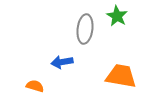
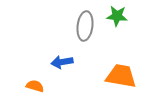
green star: rotated 25 degrees counterclockwise
gray ellipse: moved 3 px up
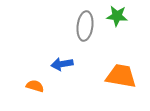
blue arrow: moved 2 px down
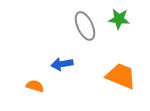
green star: moved 2 px right, 3 px down
gray ellipse: rotated 32 degrees counterclockwise
orange trapezoid: rotated 12 degrees clockwise
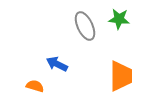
blue arrow: moved 5 px left; rotated 35 degrees clockwise
orange trapezoid: rotated 68 degrees clockwise
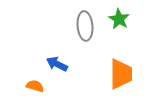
green star: rotated 25 degrees clockwise
gray ellipse: rotated 20 degrees clockwise
orange trapezoid: moved 2 px up
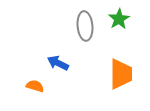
green star: rotated 10 degrees clockwise
blue arrow: moved 1 px right, 1 px up
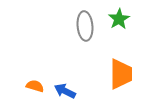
blue arrow: moved 7 px right, 28 px down
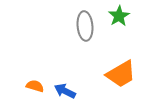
green star: moved 3 px up
orange trapezoid: rotated 60 degrees clockwise
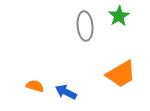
blue arrow: moved 1 px right, 1 px down
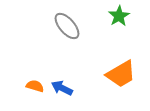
gray ellipse: moved 18 px left; rotated 36 degrees counterclockwise
blue arrow: moved 4 px left, 4 px up
